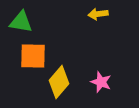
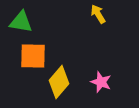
yellow arrow: rotated 66 degrees clockwise
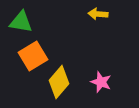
yellow arrow: rotated 54 degrees counterclockwise
orange square: rotated 32 degrees counterclockwise
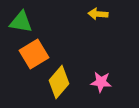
orange square: moved 1 px right, 2 px up
pink star: rotated 15 degrees counterclockwise
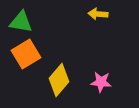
orange square: moved 8 px left
yellow diamond: moved 2 px up
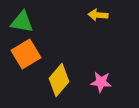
yellow arrow: moved 1 px down
green triangle: moved 1 px right
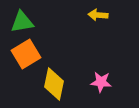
green triangle: rotated 20 degrees counterclockwise
yellow diamond: moved 5 px left, 4 px down; rotated 28 degrees counterclockwise
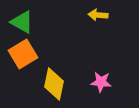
green triangle: rotated 40 degrees clockwise
orange square: moved 3 px left
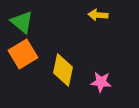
green triangle: rotated 10 degrees clockwise
yellow diamond: moved 9 px right, 14 px up
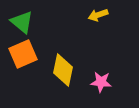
yellow arrow: rotated 24 degrees counterclockwise
orange square: rotated 8 degrees clockwise
